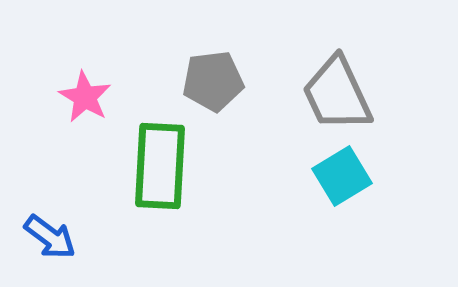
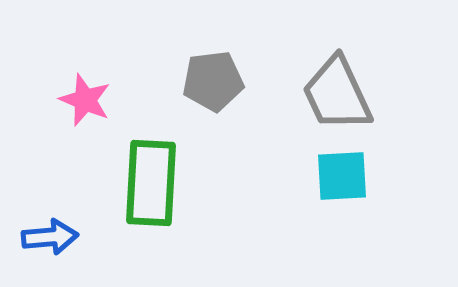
pink star: moved 3 px down; rotated 8 degrees counterclockwise
green rectangle: moved 9 px left, 17 px down
cyan square: rotated 28 degrees clockwise
blue arrow: rotated 42 degrees counterclockwise
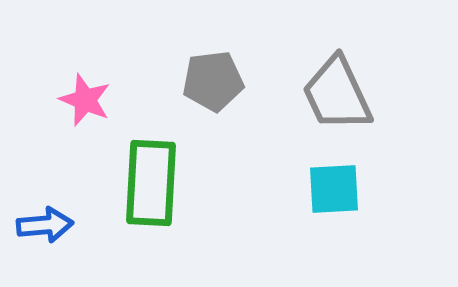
cyan square: moved 8 px left, 13 px down
blue arrow: moved 5 px left, 12 px up
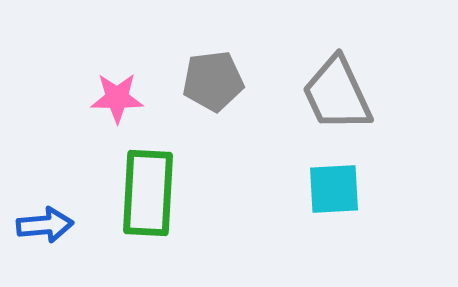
pink star: moved 32 px right, 2 px up; rotated 22 degrees counterclockwise
green rectangle: moved 3 px left, 10 px down
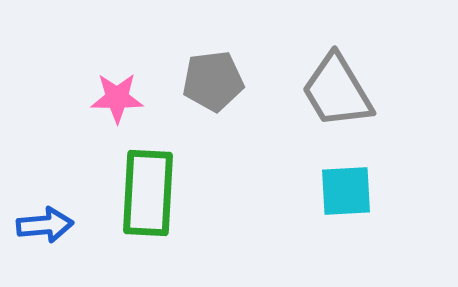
gray trapezoid: moved 3 px up; rotated 6 degrees counterclockwise
cyan square: moved 12 px right, 2 px down
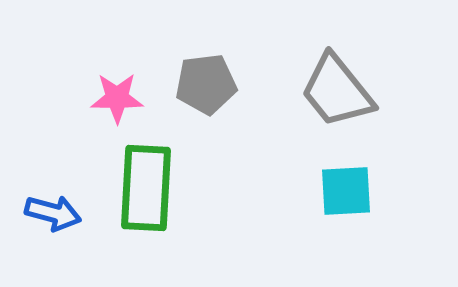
gray pentagon: moved 7 px left, 3 px down
gray trapezoid: rotated 8 degrees counterclockwise
green rectangle: moved 2 px left, 5 px up
blue arrow: moved 8 px right, 12 px up; rotated 20 degrees clockwise
